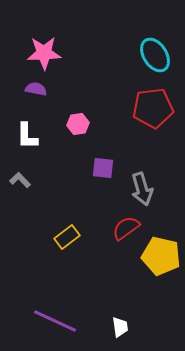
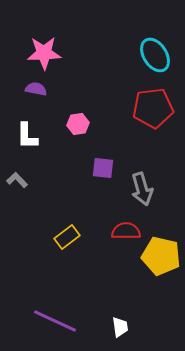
gray L-shape: moved 3 px left
red semicircle: moved 3 px down; rotated 36 degrees clockwise
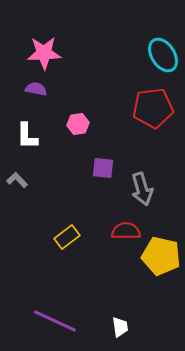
cyan ellipse: moved 8 px right
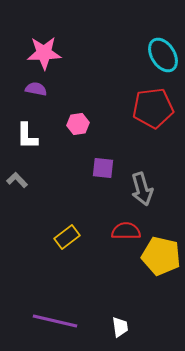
purple line: rotated 12 degrees counterclockwise
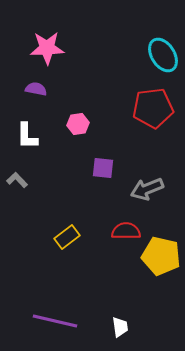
pink star: moved 3 px right, 5 px up
gray arrow: moved 5 px right; rotated 84 degrees clockwise
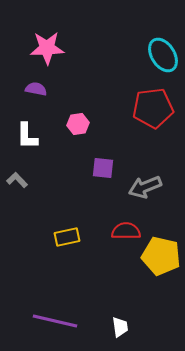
gray arrow: moved 2 px left, 2 px up
yellow rectangle: rotated 25 degrees clockwise
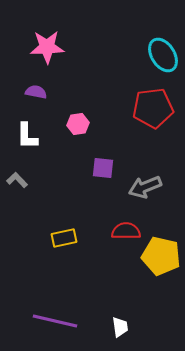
pink star: moved 1 px up
purple semicircle: moved 3 px down
yellow rectangle: moved 3 px left, 1 px down
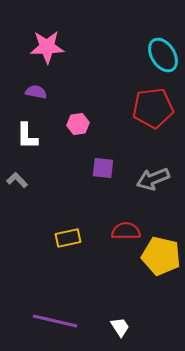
gray arrow: moved 8 px right, 8 px up
yellow rectangle: moved 4 px right
white trapezoid: rotated 25 degrees counterclockwise
